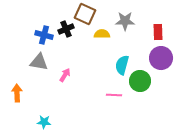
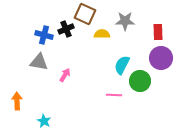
cyan semicircle: rotated 12 degrees clockwise
orange arrow: moved 8 px down
cyan star: moved 1 px up; rotated 24 degrees clockwise
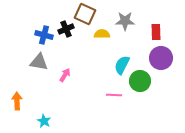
red rectangle: moved 2 px left
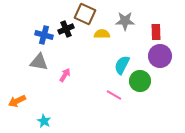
purple circle: moved 1 px left, 2 px up
pink line: rotated 28 degrees clockwise
orange arrow: rotated 114 degrees counterclockwise
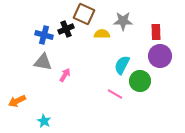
brown square: moved 1 px left
gray star: moved 2 px left
gray triangle: moved 4 px right
pink line: moved 1 px right, 1 px up
